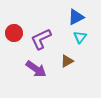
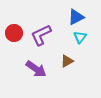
purple L-shape: moved 4 px up
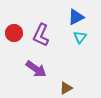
purple L-shape: rotated 40 degrees counterclockwise
brown triangle: moved 1 px left, 27 px down
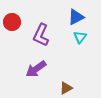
red circle: moved 2 px left, 11 px up
purple arrow: rotated 110 degrees clockwise
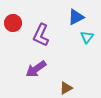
red circle: moved 1 px right, 1 px down
cyan triangle: moved 7 px right
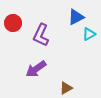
cyan triangle: moved 2 px right, 3 px up; rotated 24 degrees clockwise
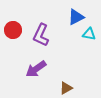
red circle: moved 7 px down
cyan triangle: rotated 40 degrees clockwise
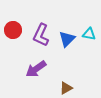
blue triangle: moved 9 px left, 22 px down; rotated 18 degrees counterclockwise
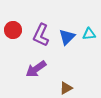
cyan triangle: rotated 16 degrees counterclockwise
blue triangle: moved 2 px up
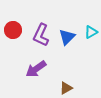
cyan triangle: moved 2 px right, 2 px up; rotated 24 degrees counterclockwise
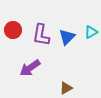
purple L-shape: rotated 15 degrees counterclockwise
purple arrow: moved 6 px left, 1 px up
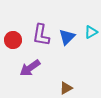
red circle: moved 10 px down
